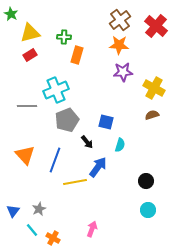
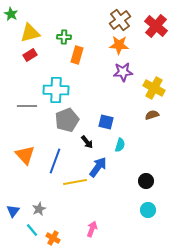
cyan cross: rotated 25 degrees clockwise
blue line: moved 1 px down
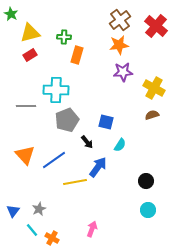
orange star: rotated 12 degrees counterclockwise
gray line: moved 1 px left
cyan semicircle: rotated 16 degrees clockwise
blue line: moved 1 px left, 1 px up; rotated 35 degrees clockwise
orange cross: moved 1 px left
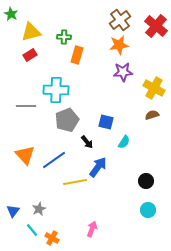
yellow triangle: moved 1 px right, 1 px up
cyan semicircle: moved 4 px right, 3 px up
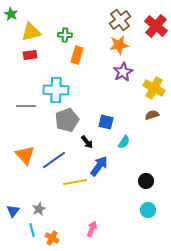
green cross: moved 1 px right, 2 px up
red rectangle: rotated 24 degrees clockwise
purple star: rotated 24 degrees counterclockwise
blue arrow: moved 1 px right, 1 px up
cyan line: rotated 24 degrees clockwise
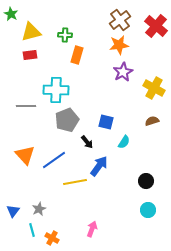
brown semicircle: moved 6 px down
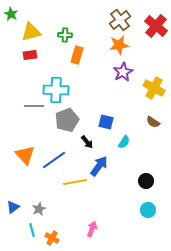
gray line: moved 8 px right
brown semicircle: moved 1 px right, 1 px down; rotated 128 degrees counterclockwise
blue triangle: moved 4 px up; rotated 16 degrees clockwise
